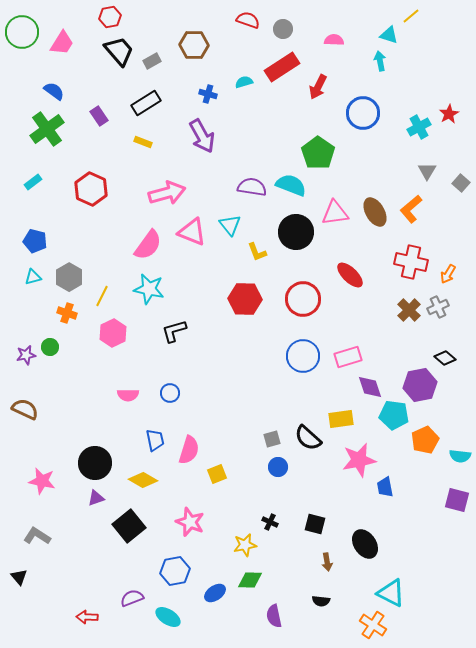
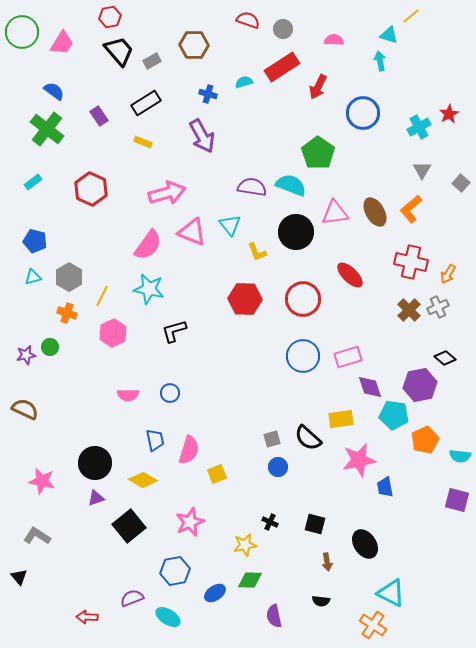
green cross at (47, 129): rotated 16 degrees counterclockwise
gray triangle at (427, 171): moved 5 px left, 1 px up
pink star at (190, 522): rotated 28 degrees clockwise
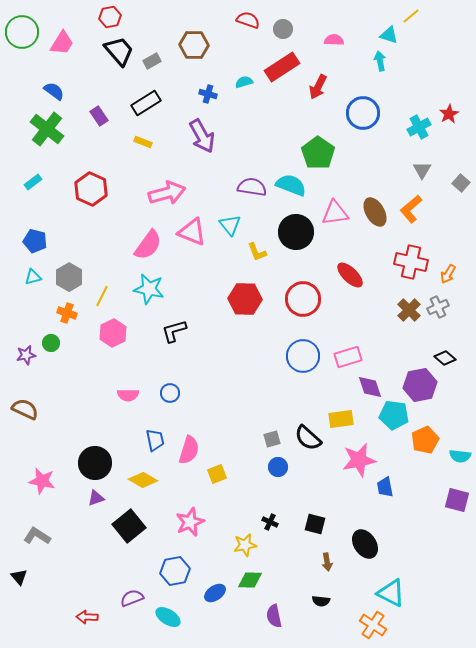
green circle at (50, 347): moved 1 px right, 4 px up
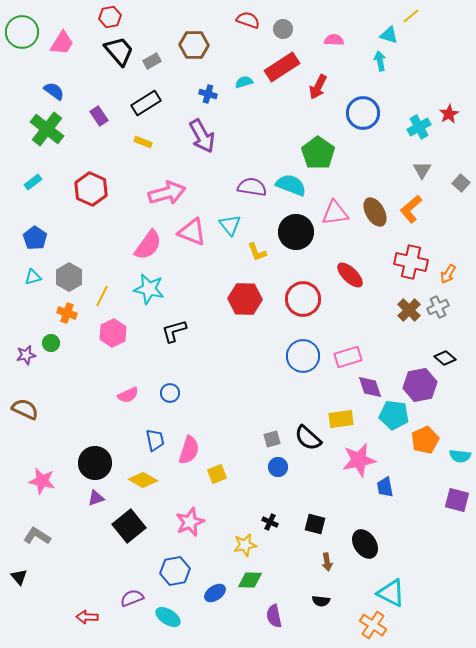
blue pentagon at (35, 241): moved 3 px up; rotated 20 degrees clockwise
pink semicircle at (128, 395): rotated 25 degrees counterclockwise
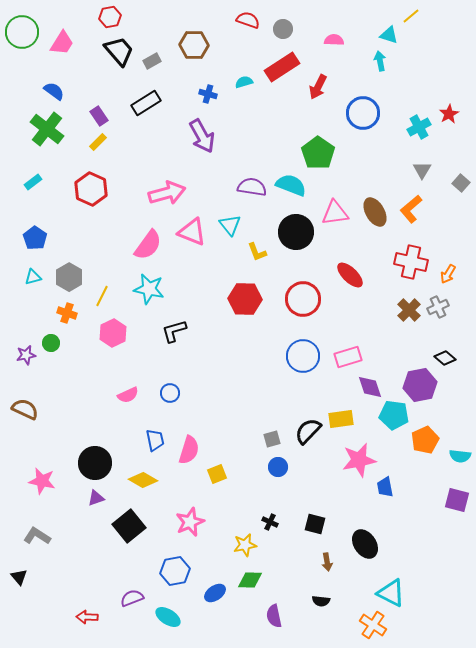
yellow rectangle at (143, 142): moved 45 px left; rotated 66 degrees counterclockwise
black semicircle at (308, 438): moved 7 px up; rotated 92 degrees clockwise
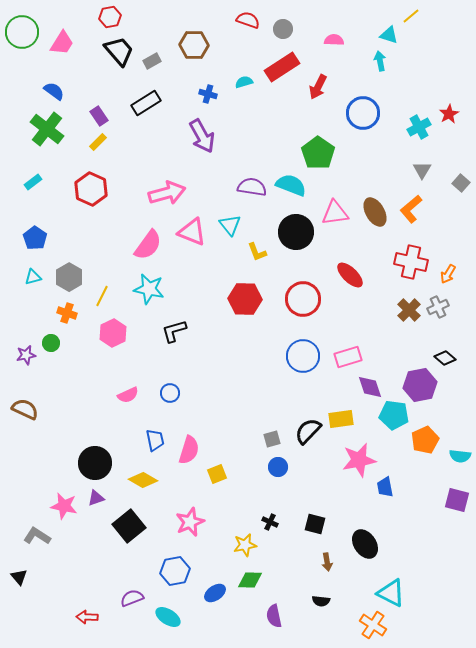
pink star at (42, 481): moved 22 px right, 25 px down
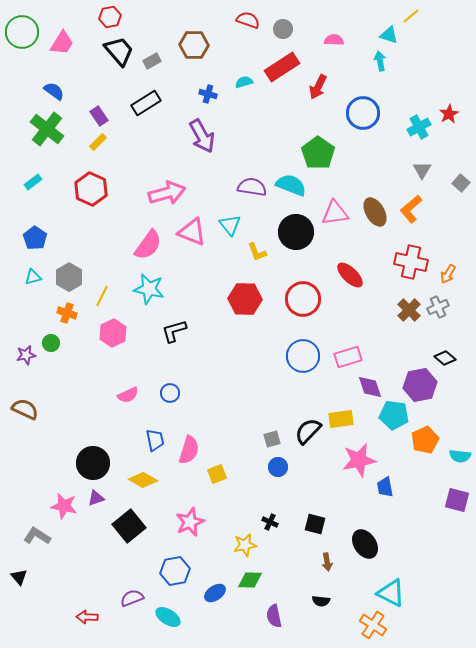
black circle at (95, 463): moved 2 px left
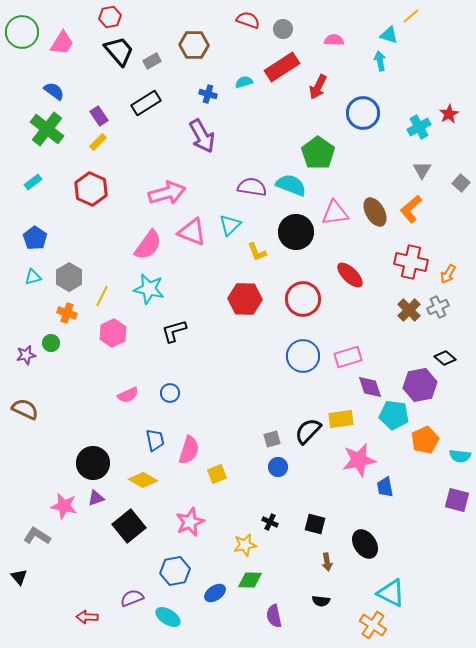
cyan triangle at (230, 225): rotated 25 degrees clockwise
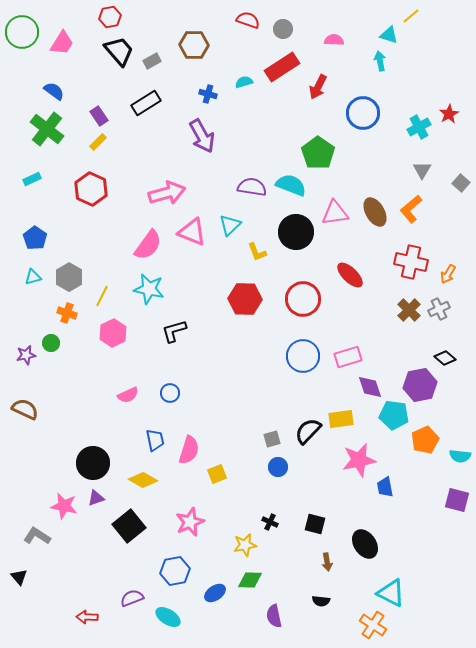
cyan rectangle at (33, 182): moved 1 px left, 3 px up; rotated 12 degrees clockwise
gray cross at (438, 307): moved 1 px right, 2 px down
